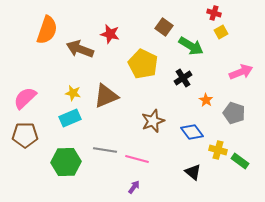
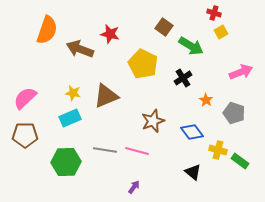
pink line: moved 8 px up
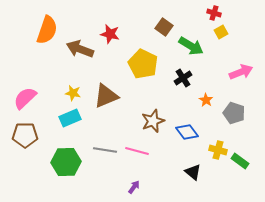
blue diamond: moved 5 px left
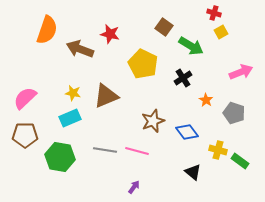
green hexagon: moved 6 px left, 5 px up; rotated 12 degrees clockwise
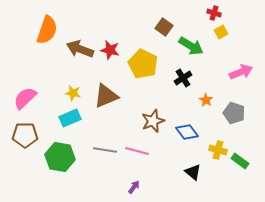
red star: moved 16 px down
